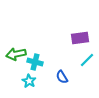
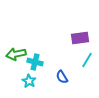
cyan line: rotated 14 degrees counterclockwise
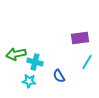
cyan line: moved 2 px down
blue semicircle: moved 3 px left, 1 px up
cyan star: rotated 24 degrees counterclockwise
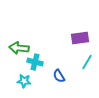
green arrow: moved 3 px right, 6 px up; rotated 18 degrees clockwise
cyan star: moved 5 px left
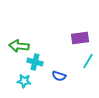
green arrow: moved 2 px up
cyan line: moved 1 px right, 1 px up
blue semicircle: rotated 40 degrees counterclockwise
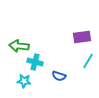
purple rectangle: moved 2 px right, 1 px up
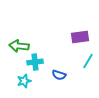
purple rectangle: moved 2 px left
cyan cross: rotated 21 degrees counterclockwise
blue semicircle: moved 1 px up
cyan star: rotated 24 degrees counterclockwise
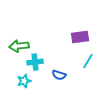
green arrow: rotated 12 degrees counterclockwise
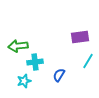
green arrow: moved 1 px left
blue semicircle: rotated 104 degrees clockwise
